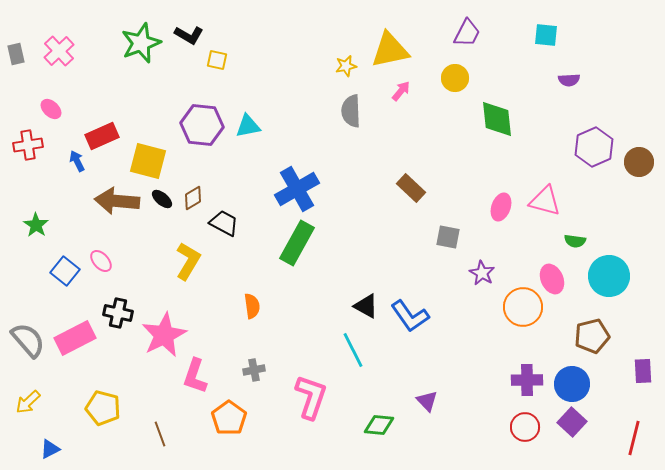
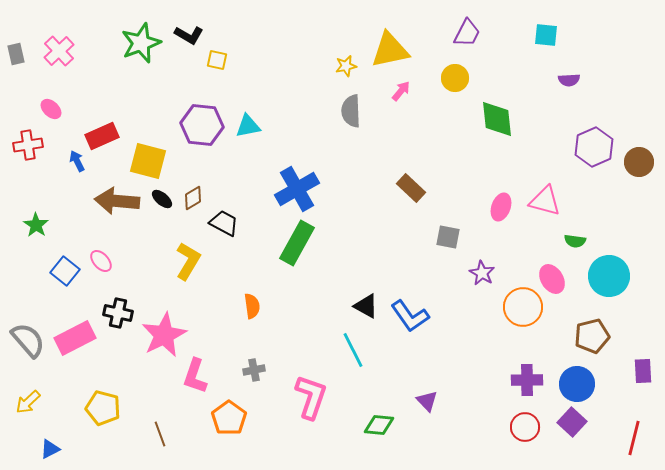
pink ellipse at (552, 279): rotated 8 degrees counterclockwise
blue circle at (572, 384): moved 5 px right
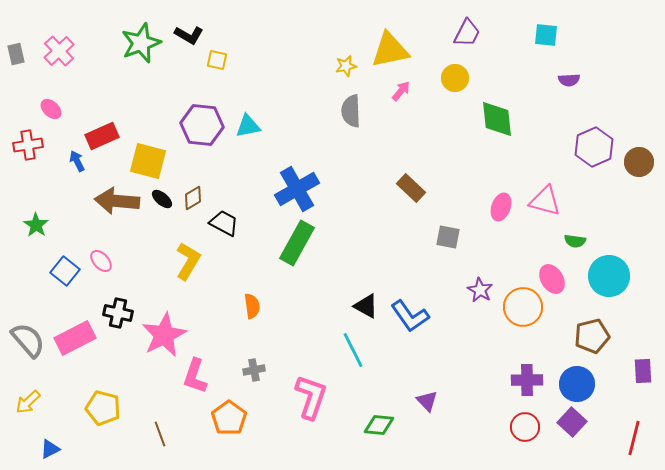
purple star at (482, 273): moved 2 px left, 17 px down
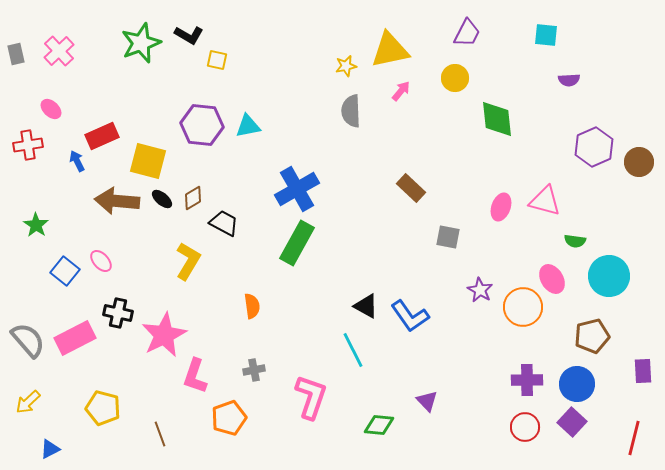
orange pentagon at (229, 418): rotated 16 degrees clockwise
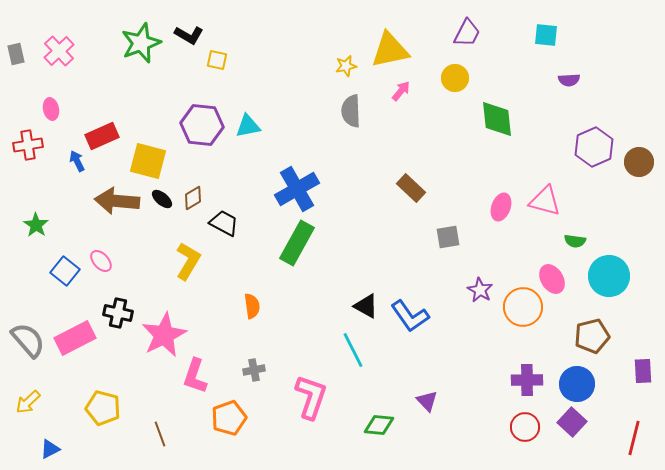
pink ellipse at (51, 109): rotated 35 degrees clockwise
gray square at (448, 237): rotated 20 degrees counterclockwise
